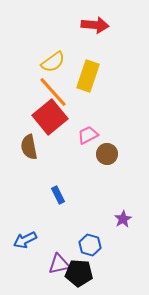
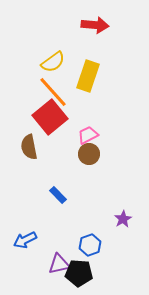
brown circle: moved 18 px left
blue rectangle: rotated 18 degrees counterclockwise
blue hexagon: rotated 25 degrees clockwise
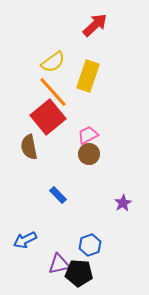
red arrow: rotated 48 degrees counterclockwise
red square: moved 2 px left
purple star: moved 16 px up
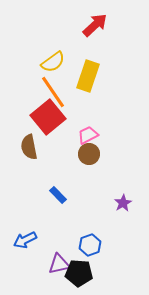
orange line: rotated 8 degrees clockwise
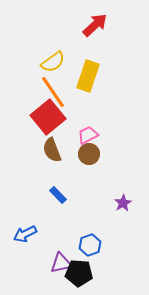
brown semicircle: moved 23 px right, 3 px down; rotated 10 degrees counterclockwise
blue arrow: moved 6 px up
purple triangle: moved 2 px right, 1 px up
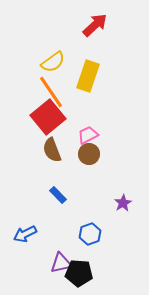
orange line: moved 2 px left
blue hexagon: moved 11 px up
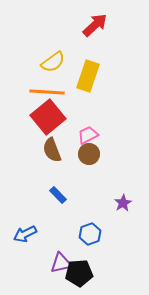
orange line: moved 4 px left; rotated 52 degrees counterclockwise
black pentagon: rotated 8 degrees counterclockwise
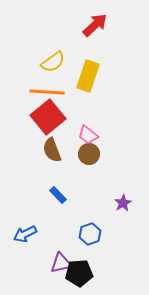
pink trapezoid: rotated 115 degrees counterclockwise
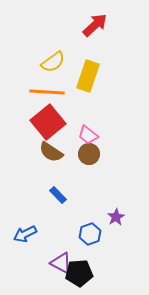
red square: moved 5 px down
brown semicircle: moved 1 px left, 2 px down; rotated 35 degrees counterclockwise
purple star: moved 7 px left, 14 px down
purple triangle: rotated 40 degrees clockwise
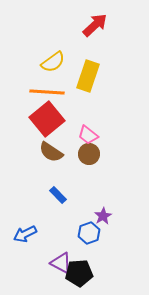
red square: moved 1 px left, 3 px up
purple star: moved 13 px left, 1 px up
blue hexagon: moved 1 px left, 1 px up
